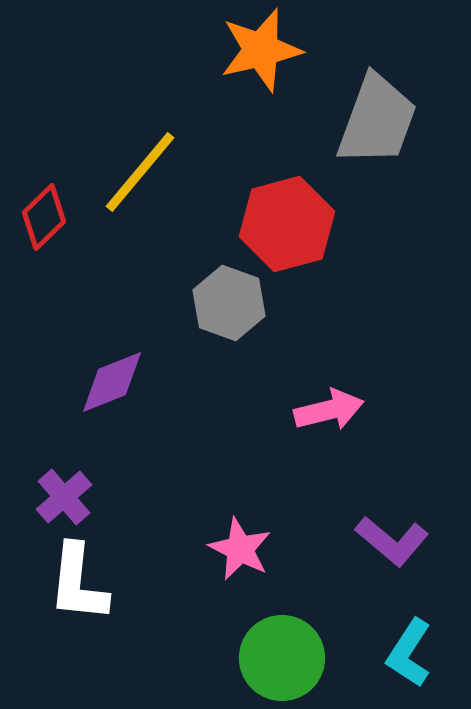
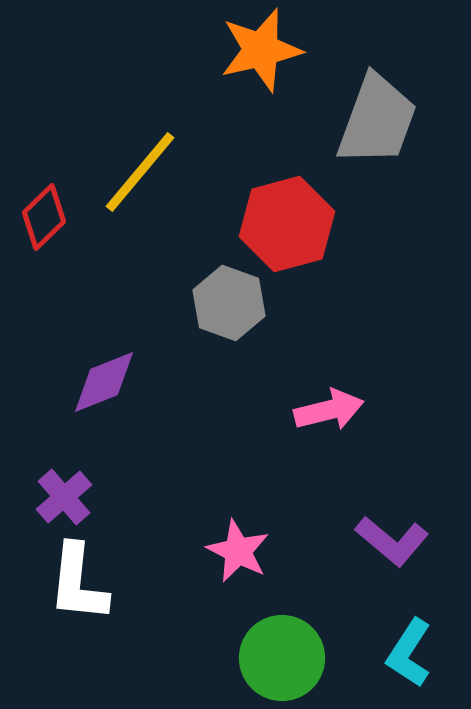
purple diamond: moved 8 px left
pink star: moved 2 px left, 2 px down
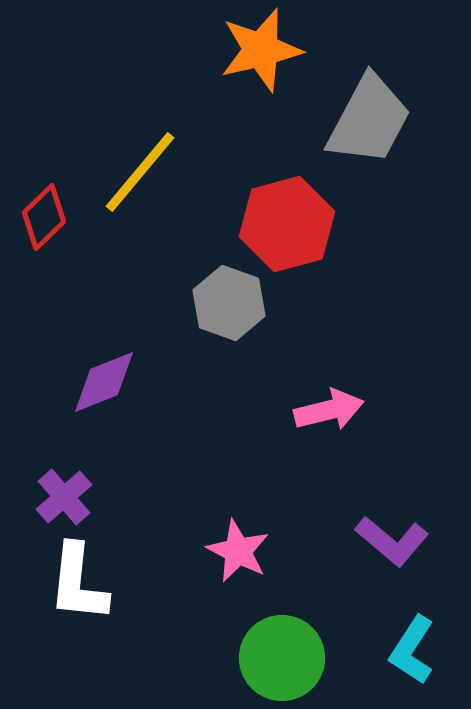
gray trapezoid: moved 8 px left; rotated 8 degrees clockwise
cyan L-shape: moved 3 px right, 3 px up
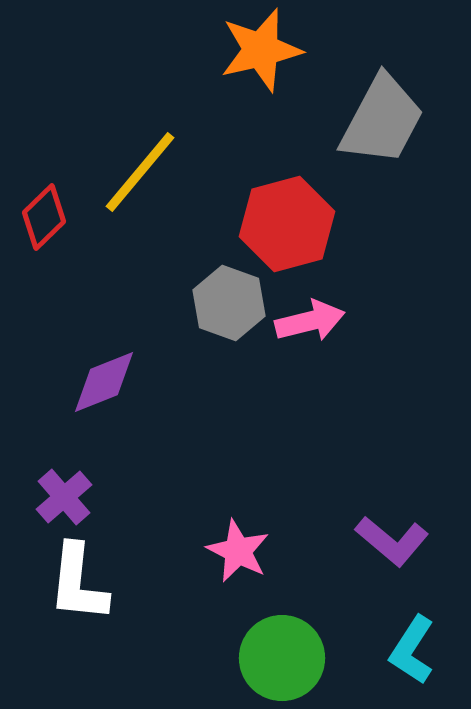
gray trapezoid: moved 13 px right
pink arrow: moved 19 px left, 89 px up
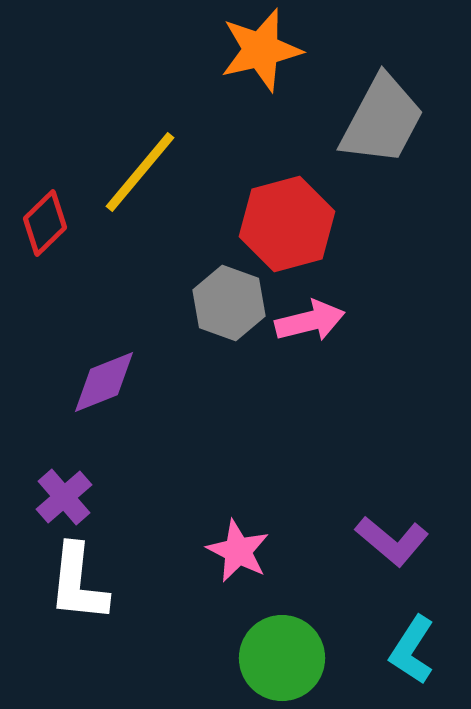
red diamond: moved 1 px right, 6 px down
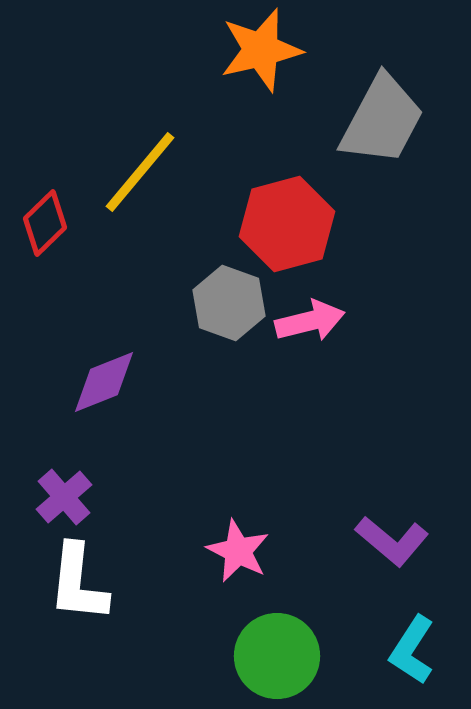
green circle: moved 5 px left, 2 px up
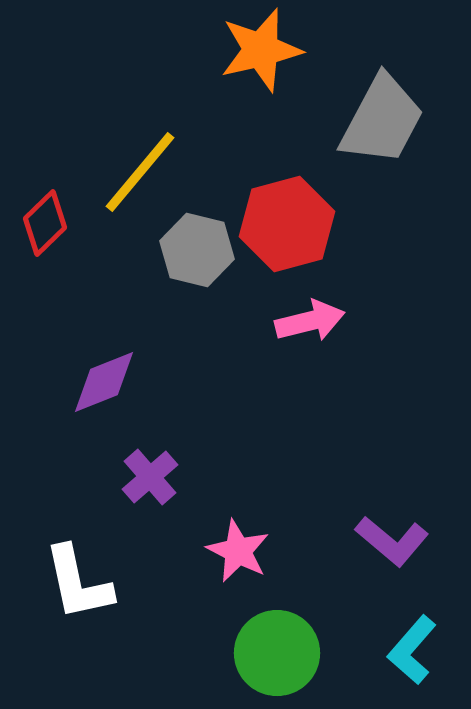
gray hexagon: moved 32 px left, 53 px up; rotated 6 degrees counterclockwise
purple cross: moved 86 px right, 20 px up
white L-shape: rotated 18 degrees counterclockwise
cyan L-shape: rotated 8 degrees clockwise
green circle: moved 3 px up
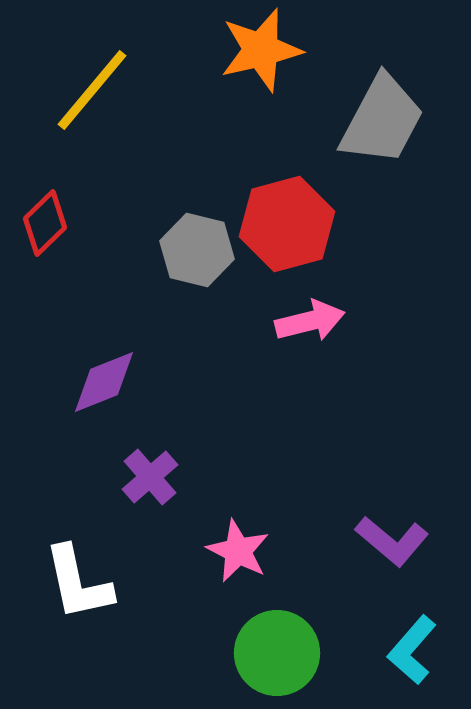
yellow line: moved 48 px left, 82 px up
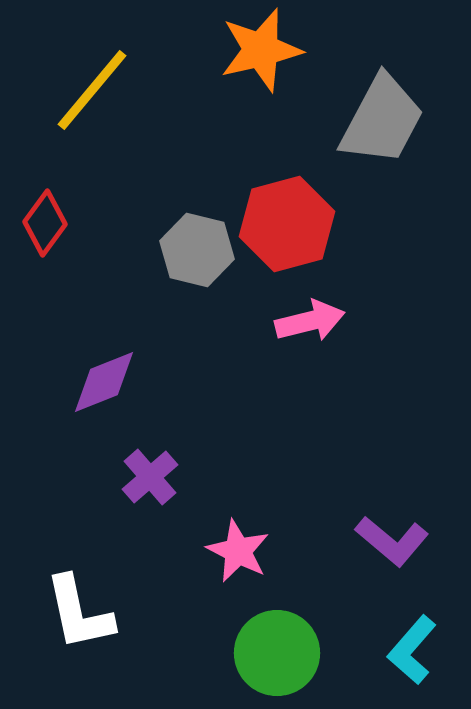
red diamond: rotated 10 degrees counterclockwise
white L-shape: moved 1 px right, 30 px down
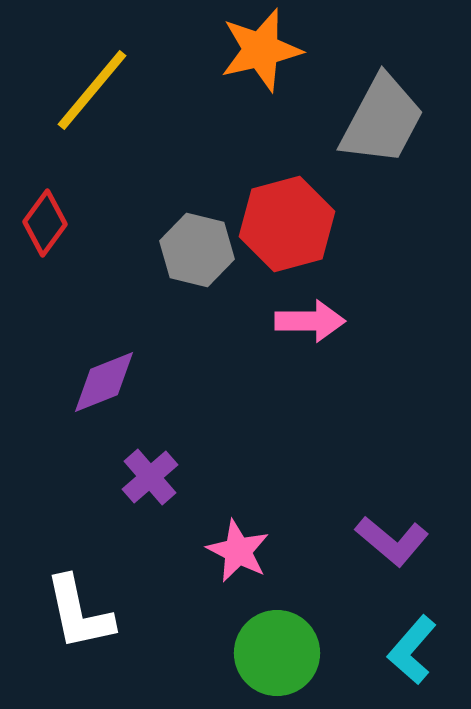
pink arrow: rotated 14 degrees clockwise
